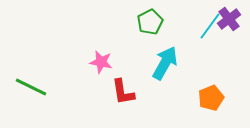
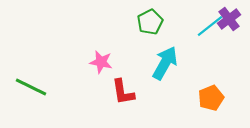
cyan line: rotated 16 degrees clockwise
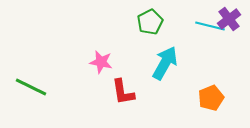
cyan line: rotated 52 degrees clockwise
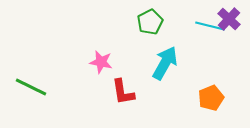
purple cross: rotated 10 degrees counterclockwise
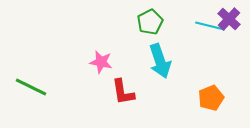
cyan arrow: moved 5 px left, 2 px up; rotated 132 degrees clockwise
